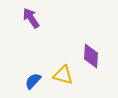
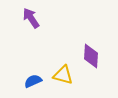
blue semicircle: rotated 24 degrees clockwise
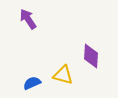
purple arrow: moved 3 px left, 1 px down
blue semicircle: moved 1 px left, 2 px down
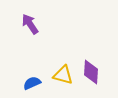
purple arrow: moved 2 px right, 5 px down
purple diamond: moved 16 px down
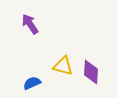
yellow triangle: moved 9 px up
